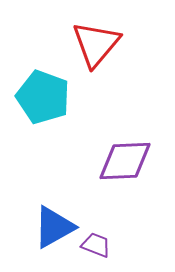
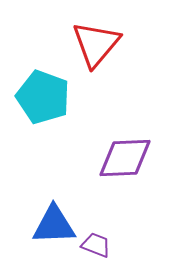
purple diamond: moved 3 px up
blue triangle: moved 2 px up; rotated 27 degrees clockwise
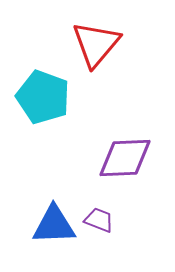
purple trapezoid: moved 3 px right, 25 px up
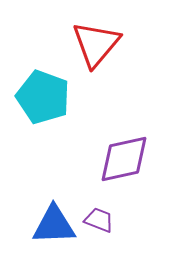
purple diamond: moved 1 px left, 1 px down; rotated 10 degrees counterclockwise
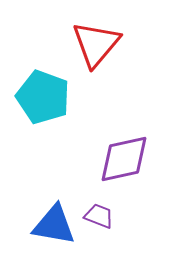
purple trapezoid: moved 4 px up
blue triangle: rotated 12 degrees clockwise
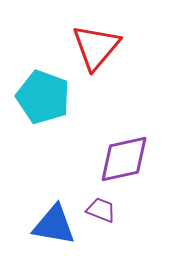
red triangle: moved 3 px down
purple trapezoid: moved 2 px right, 6 px up
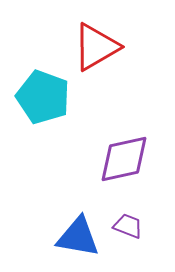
red triangle: rotated 20 degrees clockwise
purple trapezoid: moved 27 px right, 16 px down
blue triangle: moved 24 px right, 12 px down
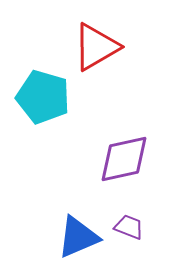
cyan pentagon: rotated 4 degrees counterclockwise
purple trapezoid: moved 1 px right, 1 px down
blue triangle: rotated 33 degrees counterclockwise
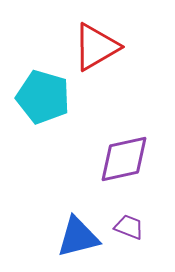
blue triangle: rotated 9 degrees clockwise
